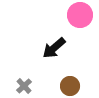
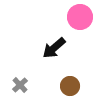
pink circle: moved 2 px down
gray cross: moved 4 px left, 1 px up
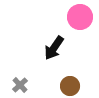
black arrow: rotated 15 degrees counterclockwise
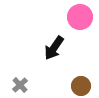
brown circle: moved 11 px right
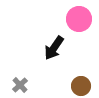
pink circle: moved 1 px left, 2 px down
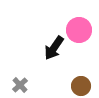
pink circle: moved 11 px down
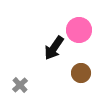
brown circle: moved 13 px up
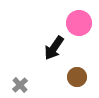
pink circle: moved 7 px up
brown circle: moved 4 px left, 4 px down
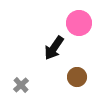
gray cross: moved 1 px right
